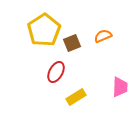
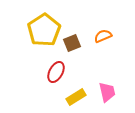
pink trapezoid: moved 13 px left, 5 px down; rotated 15 degrees counterclockwise
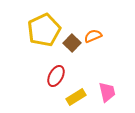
yellow pentagon: rotated 8 degrees clockwise
orange semicircle: moved 10 px left
brown square: rotated 24 degrees counterclockwise
red ellipse: moved 4 px down
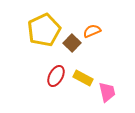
orange semicircle: moved 1 px left, 5 px up
yellow rectangle: moved 7 px right, 19 px up; rotated 60 degrees clockwise
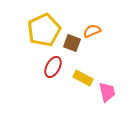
brown square: rotated 24 degrees counterclockwise
red ellipse: moved 3 px left, 9 px up
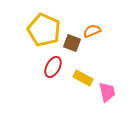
yellow pentagon: rotated 24 degrees counterclockwise
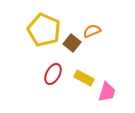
brown square: rotated 18 degrees clockwise
red ellipse: moved 7 px down
yellow rectangle: moved 1 px right
pink trapezoid: rotated 30 degrees clockwise
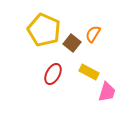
orange semicircle: moved 1 px right, 3 px down; rotated 36 degrees counterclockwise
yellow rectangle: moved 5 px right, 6 px up
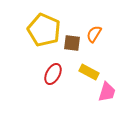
orange semicircle: moved 1 px right
brown square: rotated 30 degrees counterclockwise
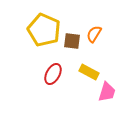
brown square: moved 2 px up
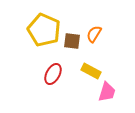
yellow rectangle: moved 2 px right, 1 px up
